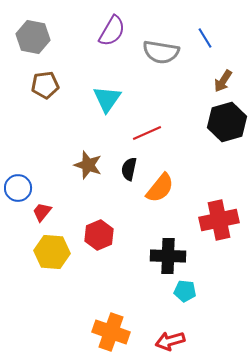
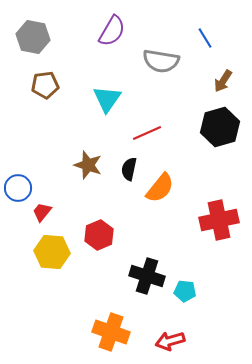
gray semicircle: moved 9 px down
black hexagon: moved 7 px left, 5 px down
black cross: moved 21 px left, 20 px down; rotated 16 degrees clockwise
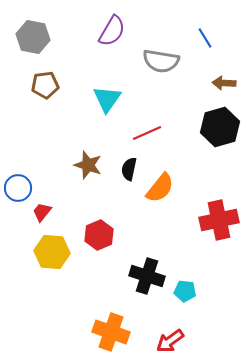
brown arrow: moved 1 px right, 2 px down; rotated 60 degrees clockwise
red arrow: rotated 20 degrees counterclockwise
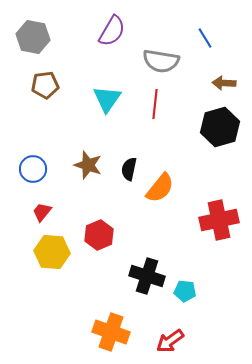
red line: moved 8 px right, 29 px up; rotated 60 degrees counterclockwise
blue circle: moved 15 px right, 19 px up
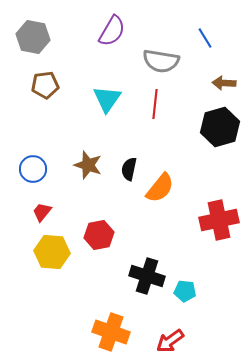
red hexagon: rotated 12 degrees clockwise
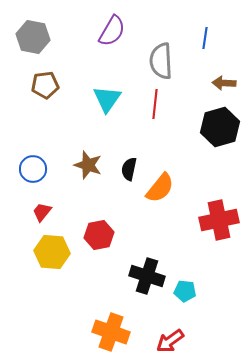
blue line: rotated 40 degrees clockwise
gray semicircle: rotated 78 degrees clockwise
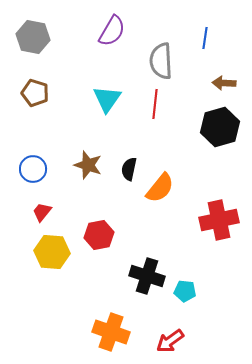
brown pentagon: moved 10 px left, 8 px down; rotated 24 degrees clockwise
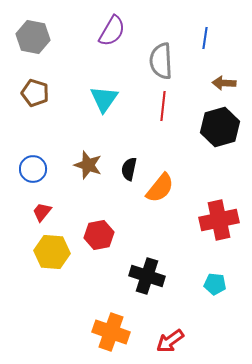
cyan triangle: moved 3 px left
red line: moved 8 px right, 2 px down
cyan pentagon: moved 30 px right, 7 px up
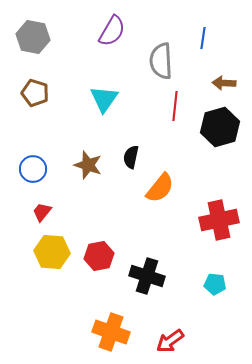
blue line: moved 2 px left
red line: moved 12 px right
black semicircle: moved 2 px right, 12 px up
red hexagon: moved 21 px down
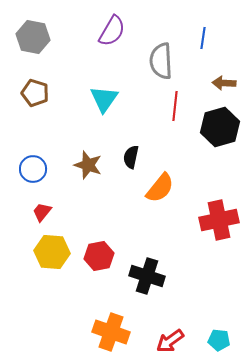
cyan pentagon: moved 4 px right, 56 px down
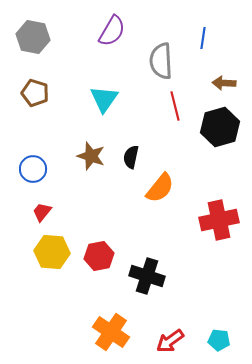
red line: rotated 20 degrees counterclockwise
brown star: moved 3 px right, 9 px up
orange cross: rotated 15 degrees clockwise
